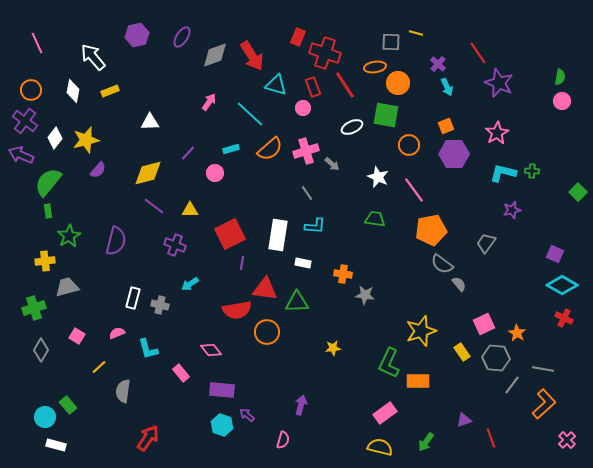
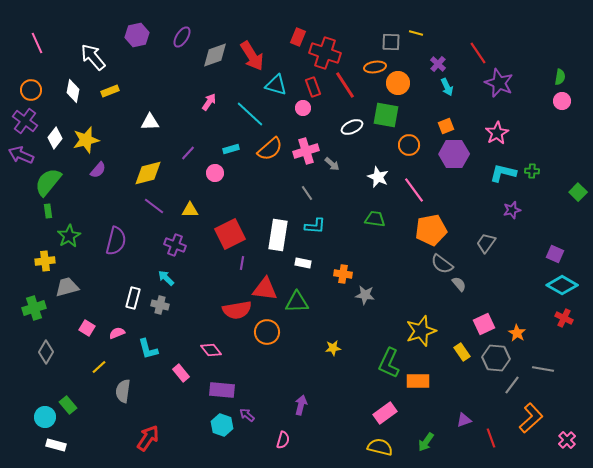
cyan arrow at (190, 284): moved 24 px left, 6 px up; rotated 78 degrees clockwise
pink square at (77, 336): moved 10 px right, 8 px up
gray diamond at (41, 350): moved 5 px right, 2 px down
orange L-shape at (544, 404): moved 13 px left, 14 px down
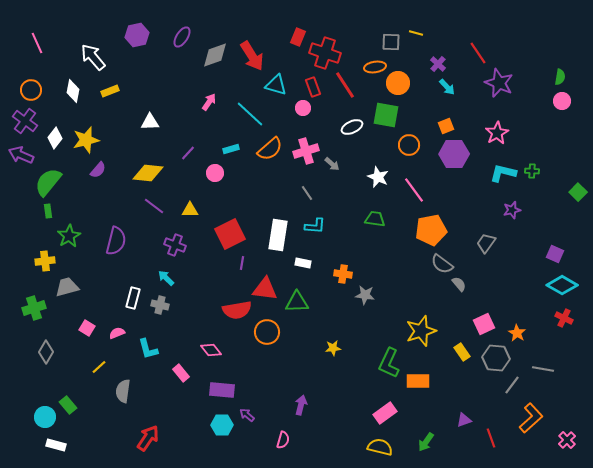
cyan arrow at (447, 87): rotated 18 degrees counterclockwise
yellow diamond at (148, 173): rotated 20 degrees clockwise
cyan hexagon at (222, 425): rotated 20 degrees counterclockwise
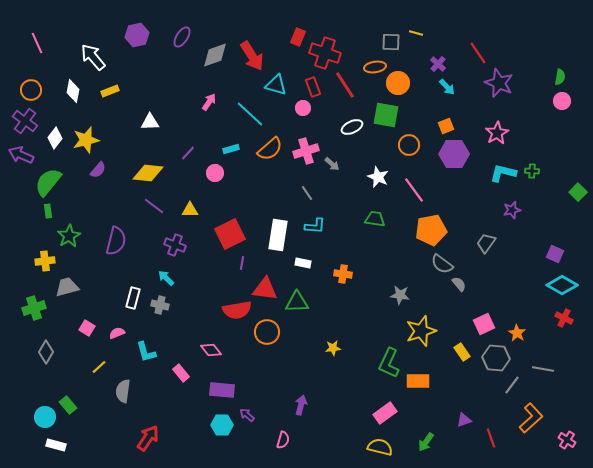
gray star at (365, 295): moved 35 px right
cyan L-shape at (148, 349): moved 2 px left, 3 px down
pink cross at (567, 440): rotated 12 degrees counterclockwise
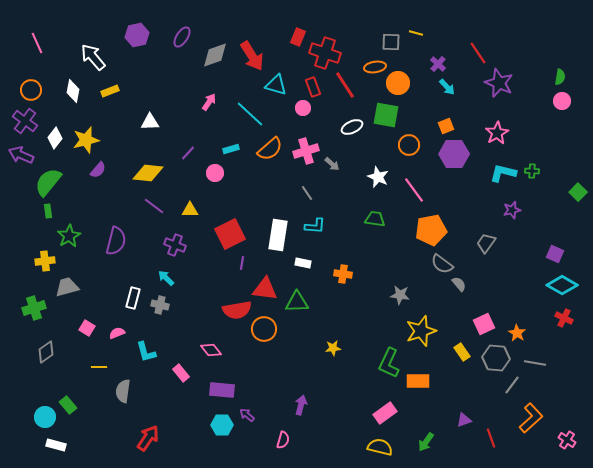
orange circle at (267, 332): moved 3 px left, 3 px up
gray diamond at (46, 352): rotated 25 degrees clockwise
yellow line at (99, 367): rotated 42 degrees clockwise
gray line at (543, 369): moved 8 px left, 6 px up
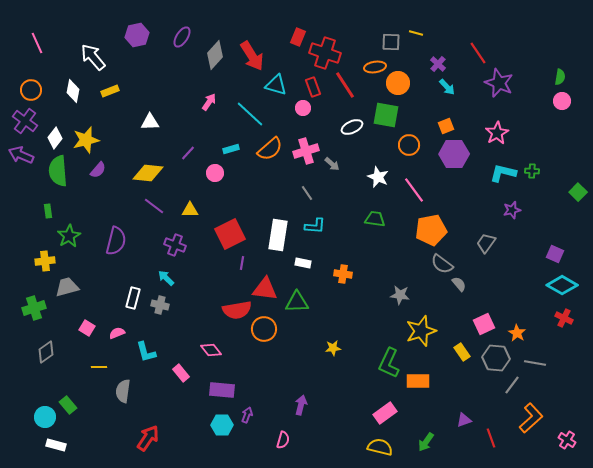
gray diamond at (215, 55): rotated 28 degrees counterclockwise
green semicircle at (48, 182): moved 10 px right, 11 px up; rotated 44 degrees counterclockwise
purple arrow at (247, 415): rotated 70 degrees clockwise
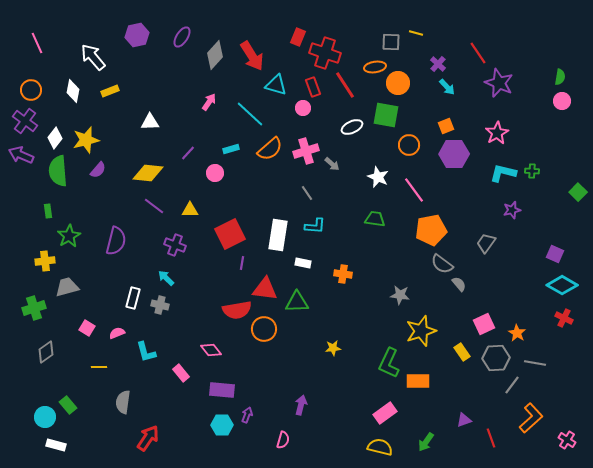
gray hexagon at (496, 358): rotated 8 degrees counterclockwise
gray semicircle at (123, 391): moved 11 px down
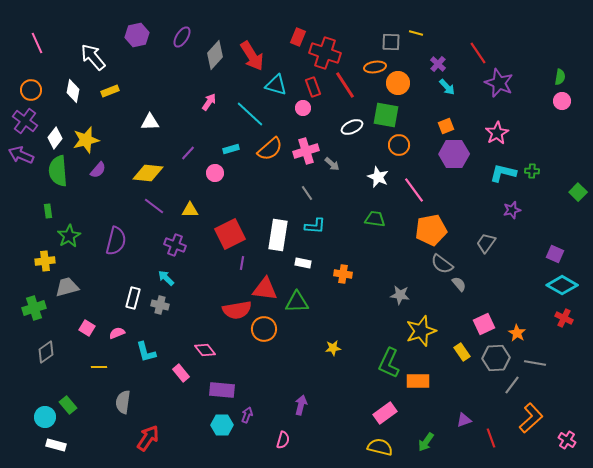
orange circle at (409, 145): moved 10 px left
pink diamond at (211, 350): moved 6 px left
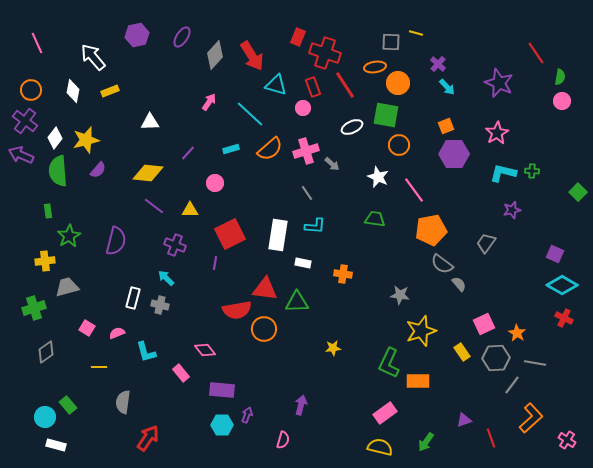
red line at (478, 53): moved 58 px right
pink circle at (215, 173): moved 10 px down
purple line at (242, 263): moved 27 px left
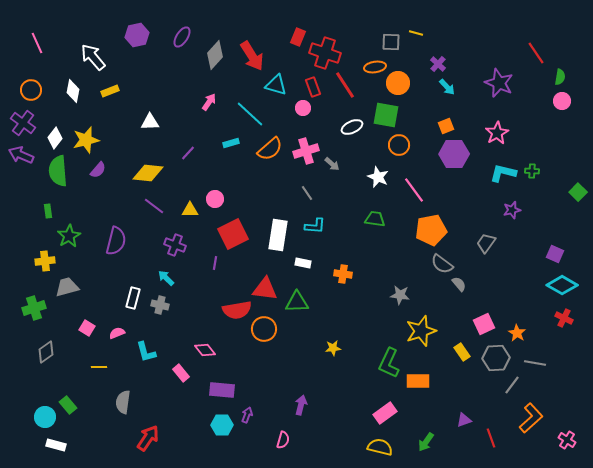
purple cross at (25, 121): moved 2 px left, 2 px down
cyan rectangle at (231, 149): moved 6 px up
pink circle at (215, 183): moved 16 px down
red square at (230, 234): moved 3 px right
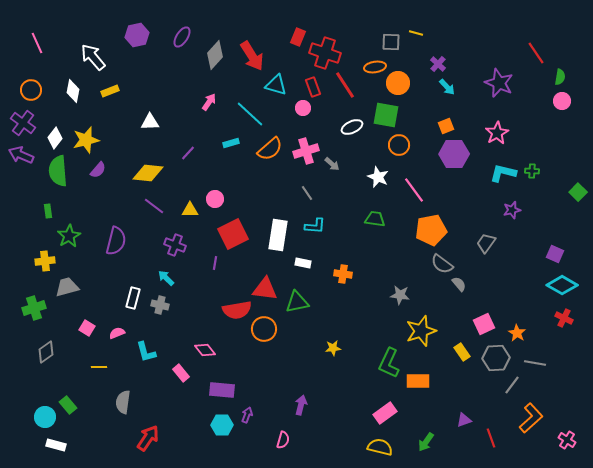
green triangle at (297, 302): rotated 10 degrees counterclockwise
